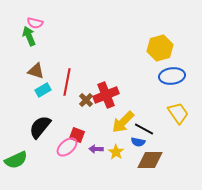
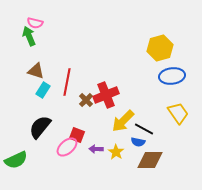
cyan rectangle: rotated 28 degrees counterclockwise
yellow arrow: moved 1 px up
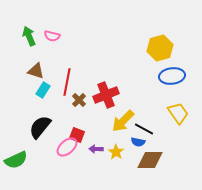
pink semicircle: moved 17 px right, 13 px down
brown cross: moved 7 px left
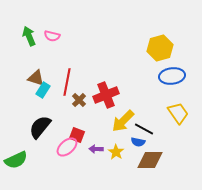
brown triangle: moved 7 px down
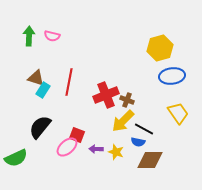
green arrow: rotated 24 degrees clockwise
red line: moved 2 px right
brown cross: moved 48 px right; rotated 24 degrees counterclockwise
yellow star: rotated 14 degrees counterclockwise
green semicircle: moved 2 px up
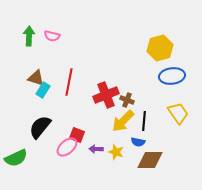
black line: moved 8 px up; rotated 66 degrees clockwise
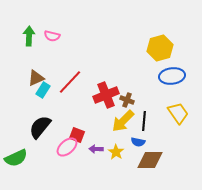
brown triangle: rotated 42 degrees counterclockwise
red line: moved 1 px right; rotated 32 degrees clockwise
yellow star: rotated 14 degrees clockwise
